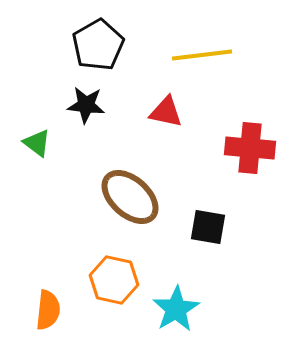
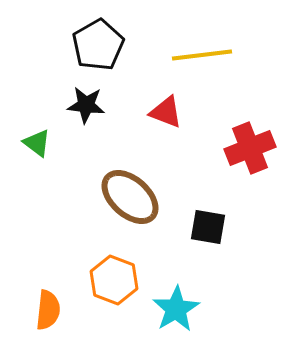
red triangle: rotated 9 degrees clockwise
red cross: rotated 27 degrees counterclockwise
orange hexagon: rotated 9 degrees clockwise
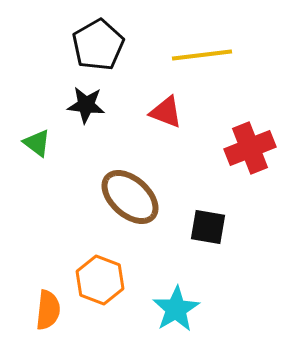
orange hexagon: moved 14 px left
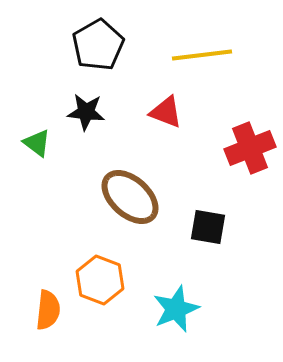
black star: moved 7 px down
cyan star: rotated 9 degrees clockwise
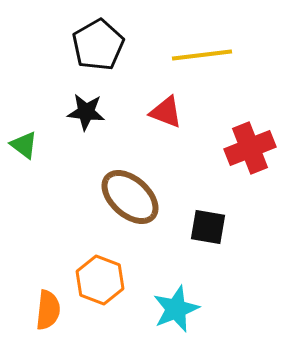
green triangle: moved 13 px left, 2 px down
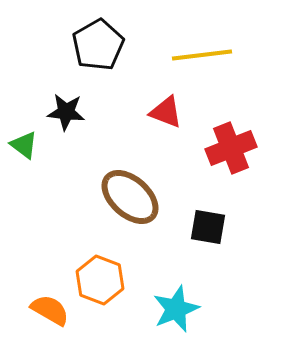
black star: moved 20 px left
red cross: moved 19 px left
orange semicircle: moved 2 px right; rotated 66 degrees counterclockwise
